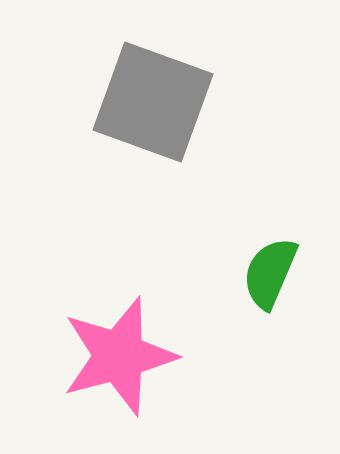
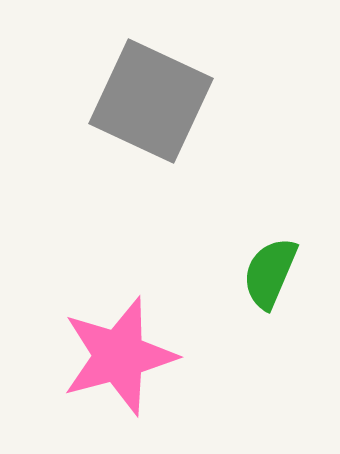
gray square: moved 2 px left, 1 px up; rotated 5 degrees clockwise
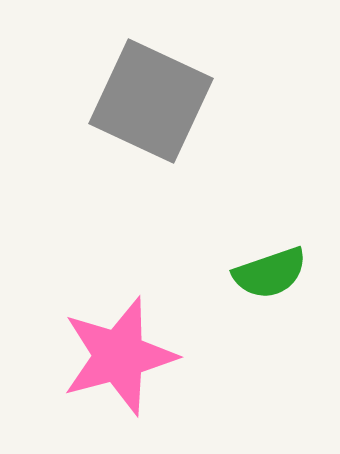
green semicircle: rotated 132 degrees counterclockwise
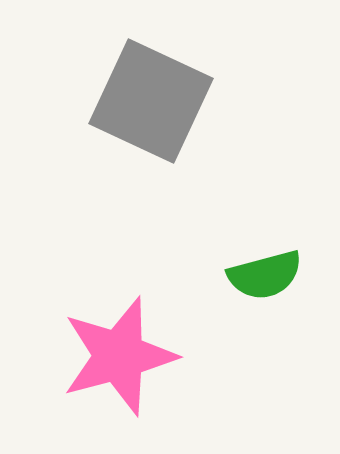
green semicircle: moved 5 px left, 2 px down; rotated 4 degrees clockwise
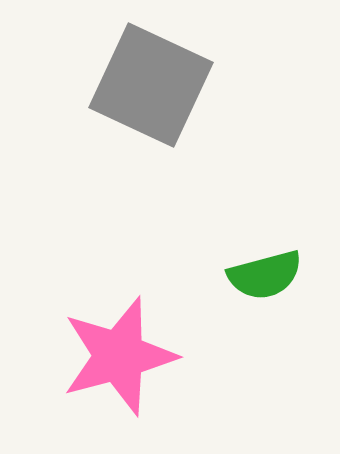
gray square: moved 16 px up
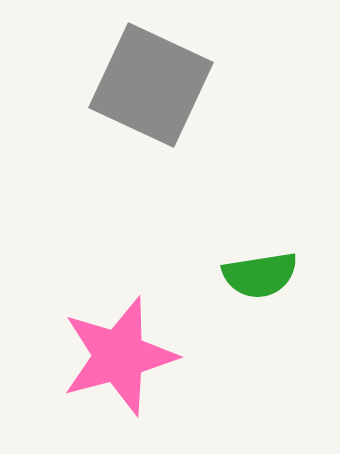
green semicircle: moved 5 px left; rotated 6 degrees clockwise
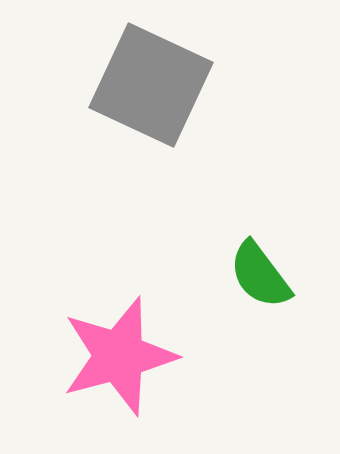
green semicircle: rotated 62 degrees clockwise
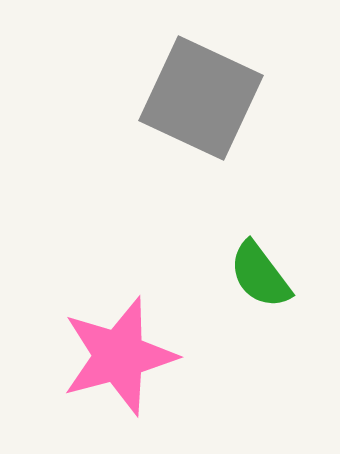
gray square: moved 50 px right, 13 px down
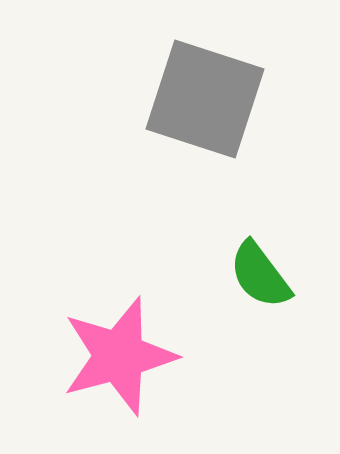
gray square: moved 4 px right, 1 px down; rotated 7 degrees counterclockwise
